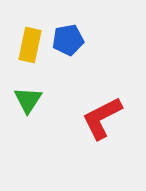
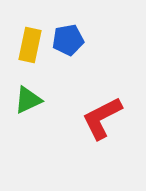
green triangle: rotated 32 degrees clockwise
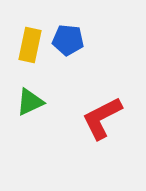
blue pentagon: rotated 16 degrees clockwise
green triangle: moved 2 px right, 2 px down
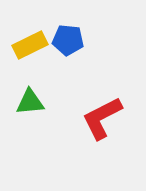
yellow rectangle: rotated 52 degrees clockwise
green triangle: rotated 20 degrees clockwise
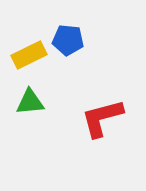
yellow rectangle: moved 1 px left, 10 px down
red L-shape: rotated 12 degrees clockwise
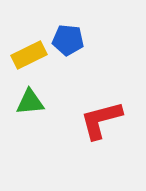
red L-shape: moved 1 px left, 2 px down
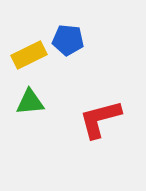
red L-shape: moved 1 px left, 1 px up
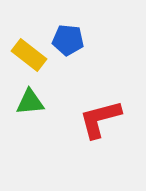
yellow rectangle: rotated 64 degrees clockwise
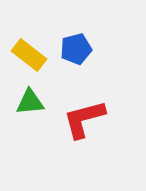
blue pentagon: moved 8 px right, 9 px down; rotated 20 degrees counterclockwise
red L-shape: moved 16 px left
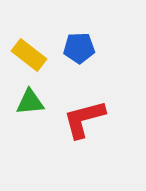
blue pentagon: moved 3 px right, 1 px up; rotated 12 degrees clockwise
